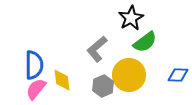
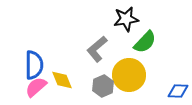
black star: moved 5 px left, 1 px down; rotated 20 degrees clockwise
green semicircle: rotated 10 degrees counterclockwise
blue diamond: moved 16 px down
yellow diamond: rotated 15 degrees counterclockwise
pink semicircle: moved 2 px up; rotated 10 degrees clockwise
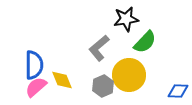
gray L-shape: moved 2 px right, 1 px up
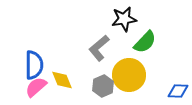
black star: moved 2 px left
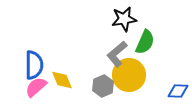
green semicircle: rotated 20 degrees counterclockwise
gray L-shape: moved 18 px right, 6 px down
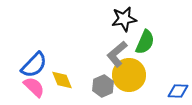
blue semicircle: rotated 44 degrees clockwise
pink semicircle: moved 2 px left; rotated 85 degrees clockwise
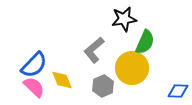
gray L-shape: moved 23 px left, 4 px up
yellow circle: moved 3 px right, 7 px up
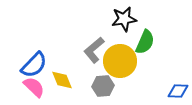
yellow circle: moved 12 px left, 7 px up
gray hexagon: rotated 20 degrees clockwise
